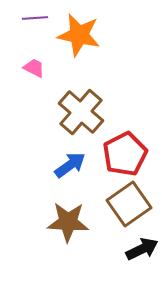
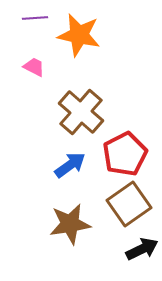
pink trapezoid: moved 1 px up
brown star: moved 2 px right, 2 px down; rotated 12 degrees counterclockwise
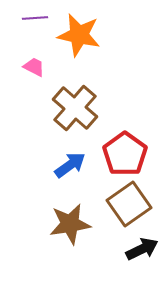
brown cross: moved 6 px left, 4 px up
red pentagon: rotated 9 degrees counterclockwise
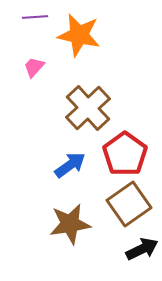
purple line: moved 1 px up
pink trapezoid: rotated 75 degrees counterclockwise
brown cross: moved 13 px right; rotated 6 degrees clockwise
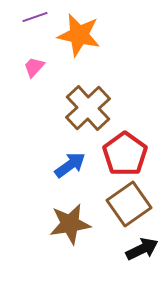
purple line: rotated 15 degrees counterclockwise
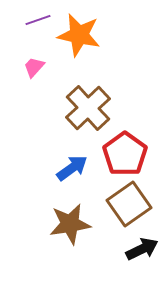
purple line: moved 3 px right, 3 px down
blue arrow: moved 2 px right, 3 px down
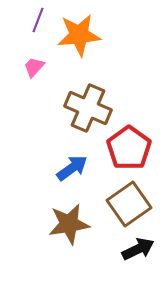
purple line: rotated 50 degrees counterclockwise
orange star: rotated 18 degrees counterclockwise
brown cross: rotated 24 degrees counterclockwise
red pentagon: moved 4 px right, 6 px up
brown star: moved 1 px left
black arrow: moved 4 px left
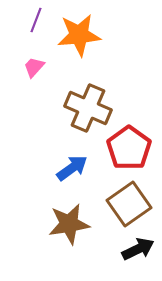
purple line: moved 2 px left
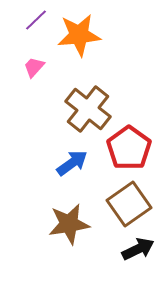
purple line: rotated 25 degrees clockwise
brown cross: moved 1 px down; rotated 15 degrees clockwise
blue arrow: moved 5 px up
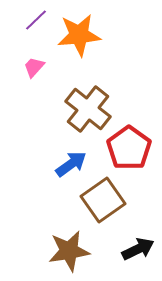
blue arrow: moved 1 px left, 1 px down
brown square: moved 26 px left, 4 px up
brown star: moved 27 px down
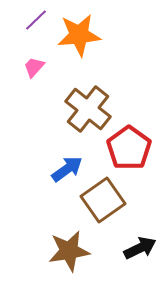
blue arrow: moved 4 px left, 5 px down
black arrow: moved 2 px right, 1 px up
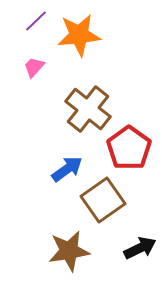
purple line: moved 1 px down
